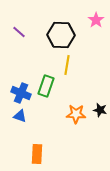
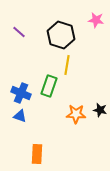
pink star: rotated 28 degrees counterclockwise
black hexagon: rotated 16 degrees clockwise
green rectangle: moved 3 px right
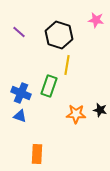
black hexagon: moved 2 px left
